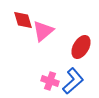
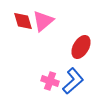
red diamond: moved 1 px down
pink triangle: moved 10 px up
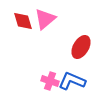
pink triangle: moved 2 px right, 2 px up
blue L-shape: moved 1 px left; rotated 116 degrees counterclockwise
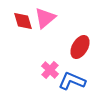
pink triangle: moved 1 px up
red ellipse: moved 1 px left
pink cross: moved 11 px up; rotated 24 degrees clockwise
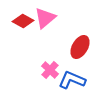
red diamond: rotated 45 degrees counterclockwise
blue L-shape: moved 1 px up
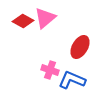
pink cross: rotated 24 degrees counterclockwise
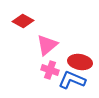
pink triangle: moved 2 px right, 27 px down
red ellipse: moved 15 px down; rotated 70 degrees clockwise
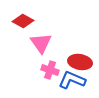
pink triangle: moved 6 px left, 2 px up; rotated 25 degrees counterclockwise
